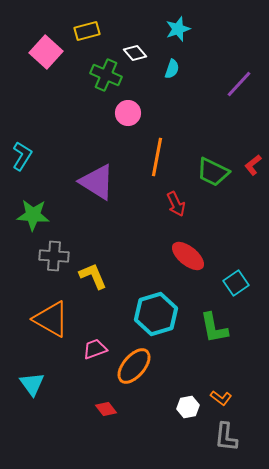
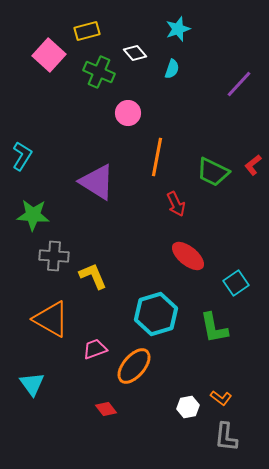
pink square: moved 3 px right, 3 px down
green cross: moved 7 px left, 3 px up
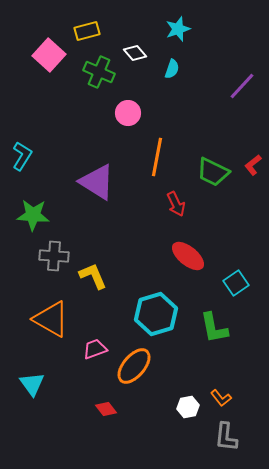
purple line: moved 3 px right, 2 px down
orange L-shape: rotated 15 degrees clockwise
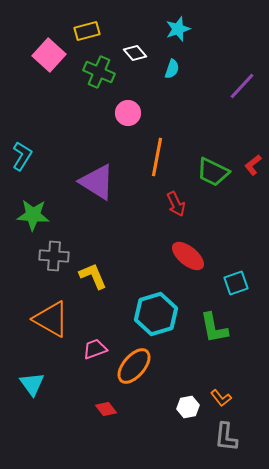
cyan square: rotated 15 degrees clockwise
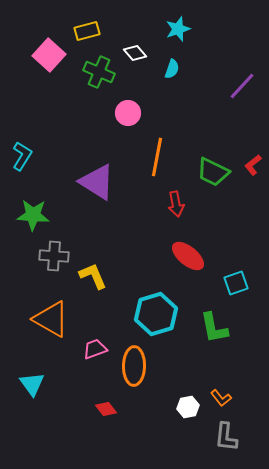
red arrow: rotated 15 degrees clockwise
orange ellipse: rotated 39 degrees counterclockwise
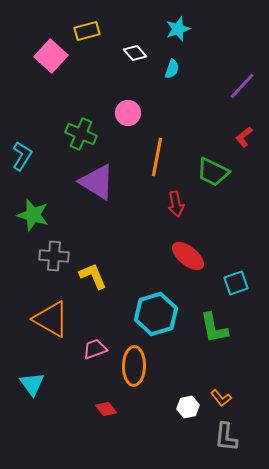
pink square: moved 2 px right, 1 px down
green cross: moved 18 px left, 62 px down
red L-shape: moved 9 px left, 28 px up
green star: rotated 12 degrees clockwise
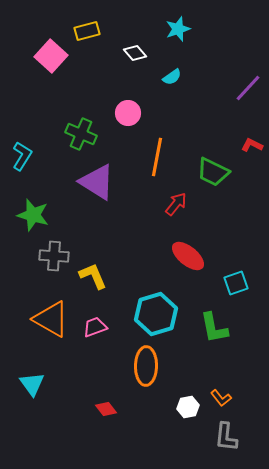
cyan semicircle: moved 8 px down; rotated 36 degrees clockwise
purple line: moved 6 px right, 2 px down
red L-shape: moved 8 px right, 8 px down; rotated 65 degrees clockwise
red arrow: rotated 130 degrees counterclockwise
pink trapezoid: moved 22 px up
orange ellipse: moved 12 px right
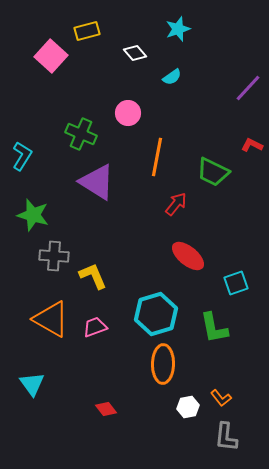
orange ellipse: moved 17 px right, 2 px up
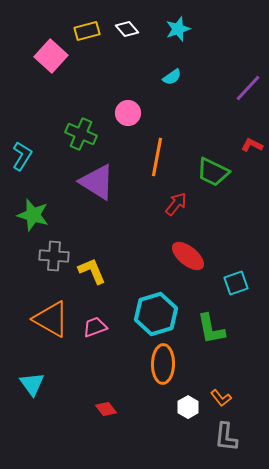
white diamond: moved 8 px left, 24 px up
yellow L-shape: moved 1 px left, 5 px up
green L-shape: moved 3 px left, 1 px down
white hexagon: rotated 20 degrees counterclockwise
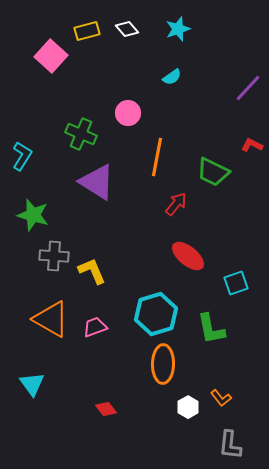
gray L-shape: moved 4 px right, 8 px down
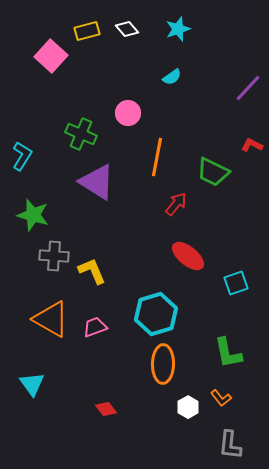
green L-shape: moved 17 px right, 24 px down
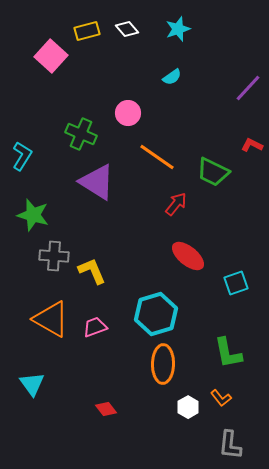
orange line: rotated 66 degrees counterclockwise
